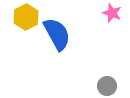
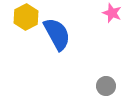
gray circle: moved 1 px left
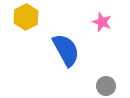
pink star: moved 10 px left, 9 px down
blue semicircle: moved 9 px right, 16 px down
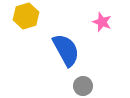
yellow hexagon: moved 1 px up; rotated 10 degrees clockwise
gray circle: moved 23 px left
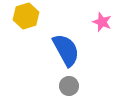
gray circle: moved 14 px left
